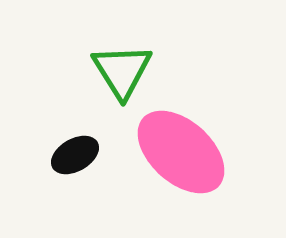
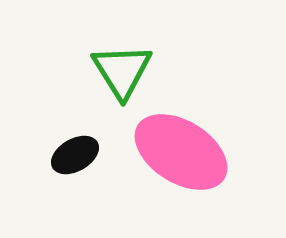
pink ellipse: rotated 10 degrees counterclockwise
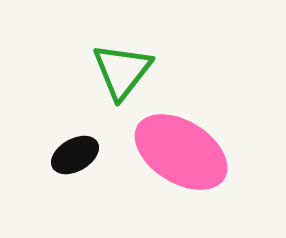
green triangle: rotated 10 degrees clockwise
